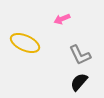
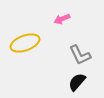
yellow ellipse: rotated 44 degrees counterclockwise
black semicircle: moved 2 px left
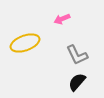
gray L-shape: moved 3 px left
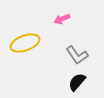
gray L-shape: rotated 10 degrees counterclockwise
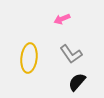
yellow ellipse: moved 4 px right, 15 px down; rotated 64 degrees counterclockwise
gray L-shape: moved 6 px left, 1 px up
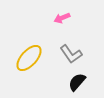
pink arrow: moved 1 px up
yellow ellipse: rotated 36 degrees clockwise
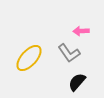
pink arrow: moved 19 px right, 13 px down; rotated 21 degrees clockwise
gray L-shape: moved 2 px left, 1 px up
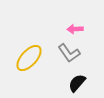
pink arrow: moved 6 px left, 2 px up
black semicircle: moved 1 px down
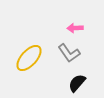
pink arrow: moved 1 px up
